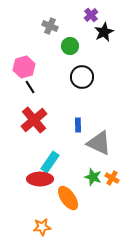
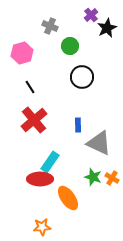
black star: moved 3 px right, 4 px up
pink hexagon: moved 2 px left, 14 px up
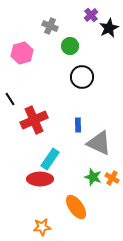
black star: moved 2 px right
black line: moved 20 px left, 12 px down
red cross: rotated 16 degrees clockwise
cyan rectangle: moved 3 px up
orange ellipse: moved 8 px right, 9 px down
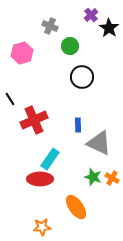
black star: rotated 12 degrees counterclockwise
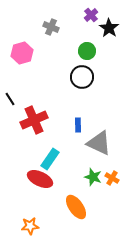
gray cross: moved 1 px right, 1 px down
green circle: moved 17 px right, 5 px down
red ellipse: rotated 25 degrees clockwise
orange star: moved 12 px left, 1 px up
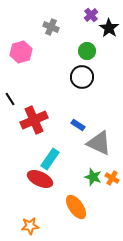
pink hexagon: moved 1 px left, 1 px up
blue rectangle: rotated 56 degrees counterclockwise
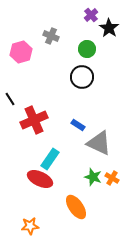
gray cross: moved 9 px down
green circle: moved 2 px up
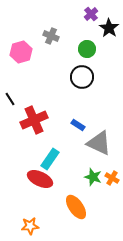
purple cross: moved 1 px up
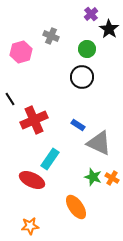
black star: moved 1 px down
red ellipse: moved 8 px left, 1 px down
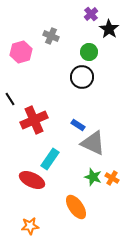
green circle: moved 2 px right, 3 px down
gray triangle: moved 6 px left
